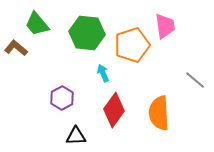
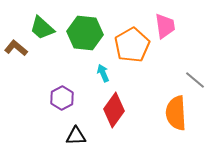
green trapezoid: moved 5 px right, 4 px down; rotated 8 degrees counterclockwise
green hexagon: moved 2 px left
orange pentagon: rotated 12 degrees counterclockwise
orange semicircle: moved 17 px right
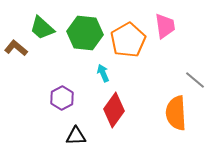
orange pentagon: moved 4 px left, 5 px up
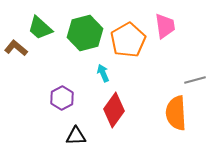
green trapezoid: moved 2 px left
green hexagon: rotated 20 degrees counterclockwise
gray line: rotated 55 degrees counterclockwise
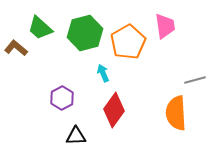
orange pentagon: moved 2 px down
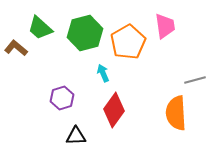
purple hexagon: rotated 10 degrees clockwise
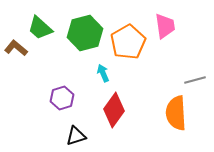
black triangle: rotated 15 degrees counterclockwise
